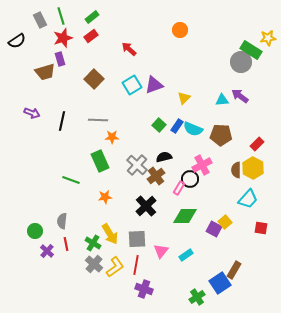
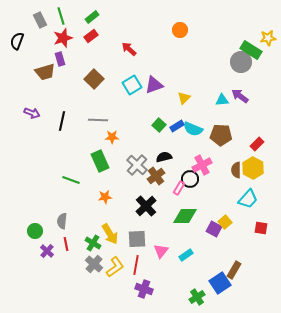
black semicircle at (17, 41): rotated 144 degrees clockwise
blue rectangle at (177, 126): rotated 24 degrees clockwise
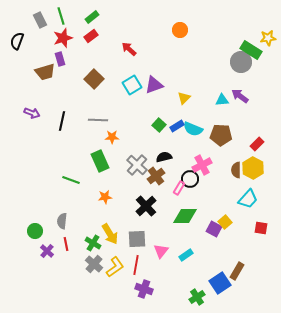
brown rectangle at (234, 270): moved 3 px right, 1 px down
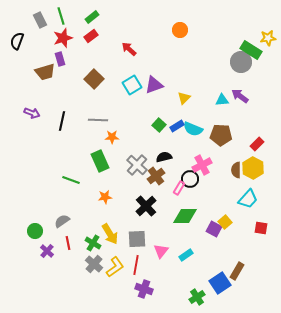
gray semicircle at (62, 221): rotated 49 degrees clockwise
red line at (66, 244): moved 2 px right, 1 px up
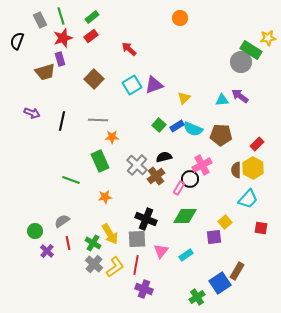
orange circle at (180, 30): moved 12 px up
black cross at (146, 206): moved 13 px down; rotated 25 degrees counterclockwise
purple square at (214, 229): moved 8 px down; rotated 35 degrees counterclockwise
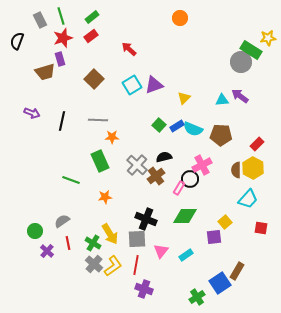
yellow L-shape at (115, 267): moved 2 px left, 1 px up
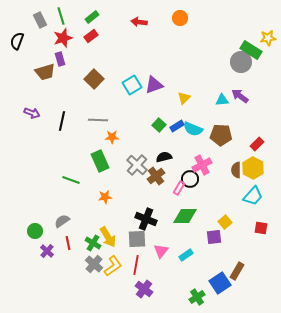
red arrow at (129, 49): moved 10 px right, 27 px up; rotated 35 degrees counterclockwise
cyan trapezoid at (248, 199): moved 5 px right, 3 px up
yellow arrow at (110, 234): moved 2 px left, 3 px down
purple cross at (144, 289): rotated 18 degrees clockwise
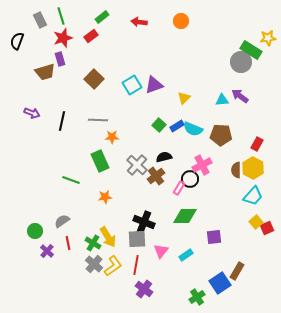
green rectangle at (92, 17): moved 10 px right
orange circle at (180, 18): moved 1 px right, 3 px down
red rectangle at (257, 144): rotated 16 degrees counterclockwise
black cross at (146, 219): moved 2 px left, 3 px down
yellow square at (225, 222): moved 31 px right
red square at (261, 228): moved 6 px right; rotated 32 degrees counterclockwise
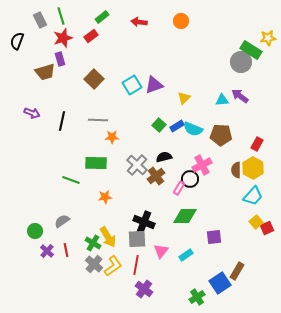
green rectangle at (100, 161): moved 4 px left, 2 px down; rotated 65 degrees counterclockwise
red line at (68, 243): moved 2 px left, 7 px down
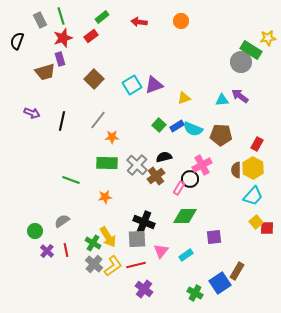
yellow triangle at (184, 98): rotated 24 degrees clockwise
gray line at (98, 120): rotated 54 degrees counterclockwise
green rectangle at (96, 163): moved 11 px right
red square at (267, 228): rotated 24 degrees clockwise
red line at (136, 265): rotated 66 degrees clockwise
green cross at (197, 297): moved 2 px left, 4 px up; rotated 28 degrees counterclockwise
